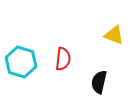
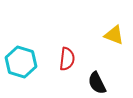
red semicircle: moved 4 px right
black semicircle: moved 2 px left, 1 px down; rotated 40 degrees counterclockwise
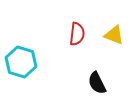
red semicircle: moved 10 px right, 25 px up
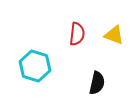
cyan hexagon: moved 14 px right, 4 px down
black semicircle: rotated 140 degrees counterclockwise
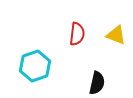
yellow triangle: moved 2 px right
cyan hexagon: rotated 24 degrees clockwise
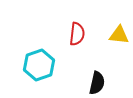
yellow triangle: moved 3 px right; rotated 15 degrees counterclockwise
cyan hexagon: moved 4 px right, 1 px up
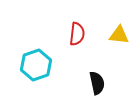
cyan hexagon: moved 3 px left
black semicircle: rotated 25 degrees counterclockwise
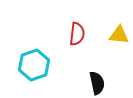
cyan hexagon: moved 2 px left
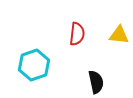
black semicircle: moved 1 px left, 1 px up
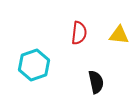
red semicircle: moved 2 px right, 1 px up
